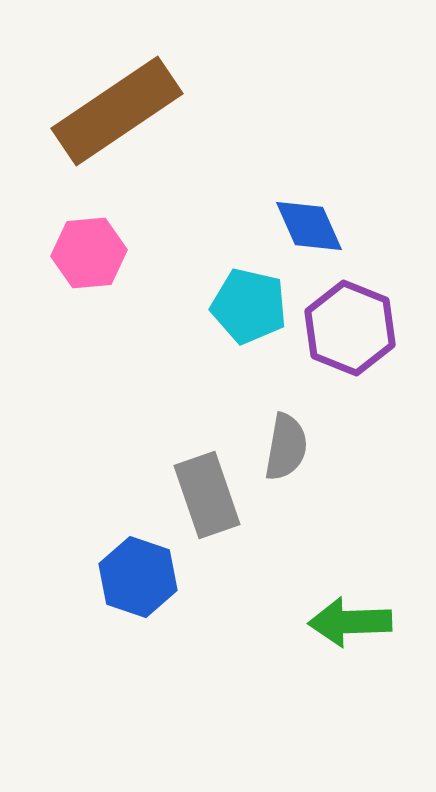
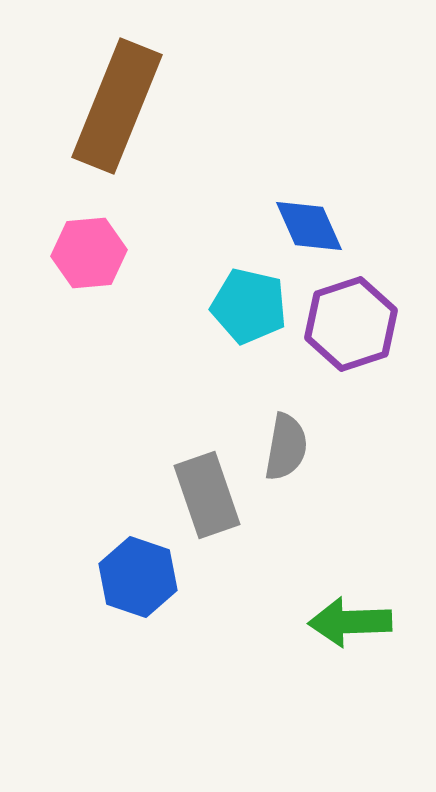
brown rectangle: moved 5 px up; rotated 34 degrees counterclockwise
purple hexagon: moved 1 px right, 4 px up; rotated 20 degrees clockwise
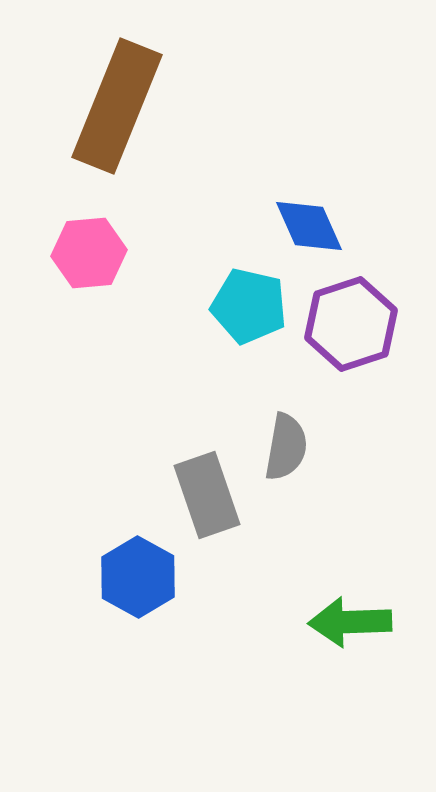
blue hexagon: rotated 10 degrees clockwise
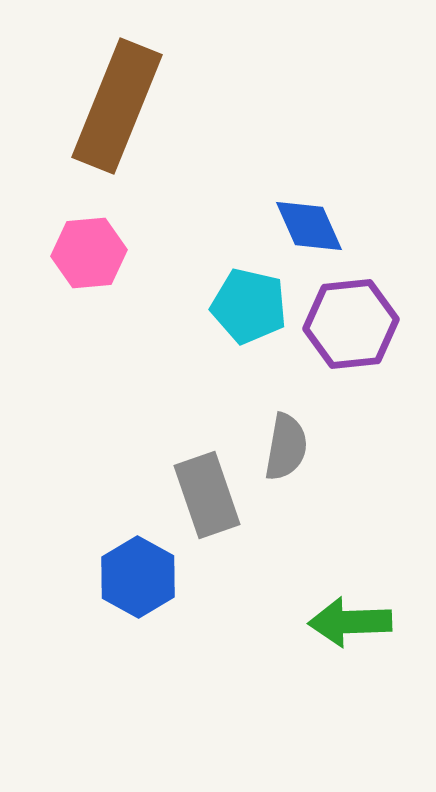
purple hexagon: rotated 12 degrees clockwise
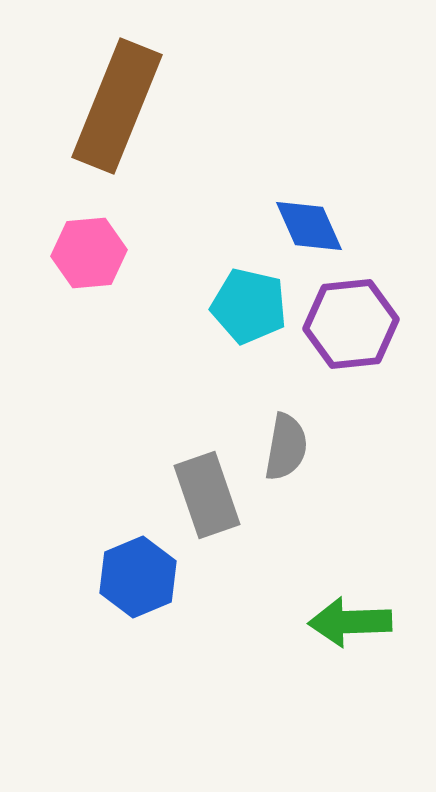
blue hexagon: rotated 8 degrees clockwise
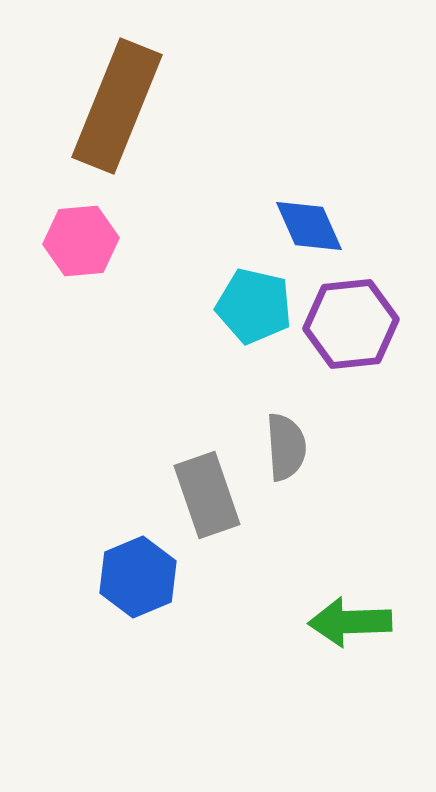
pink hexagon: moved 8 px left, 12 px up
cyan pentagon: moved 5 px right
gray semicircle: rotated 14 degrees counterclockwise
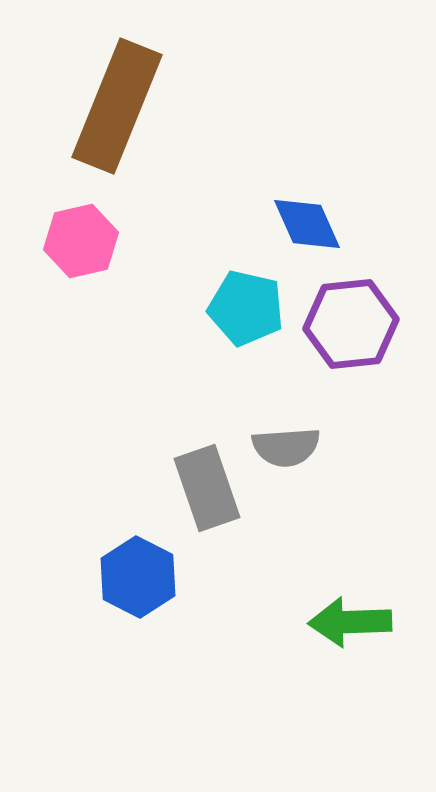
blue diamond: moved 2 px left, 2 px up
pink hexagon: rotated 8 degrees counterclockwise
cyan pentagon: moved 8 px left, 2 px down
gray semicircle: rotated 90 degrees clockwise
gray rectangle: moved 7 px up
blue hexagon: rotated 10 degrees counterclockwise
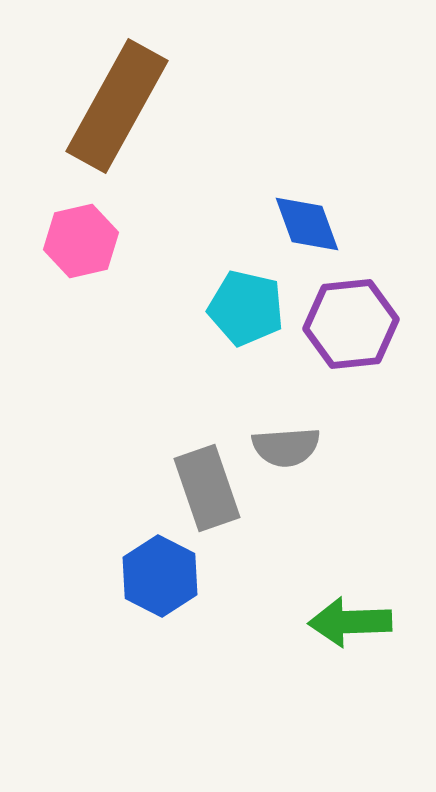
brown rectangle: rotated 7 degrees clockwise
blue diamond: rotated 4 degrees clockwise
blue hexagon: moved 22 px right, 1 px up
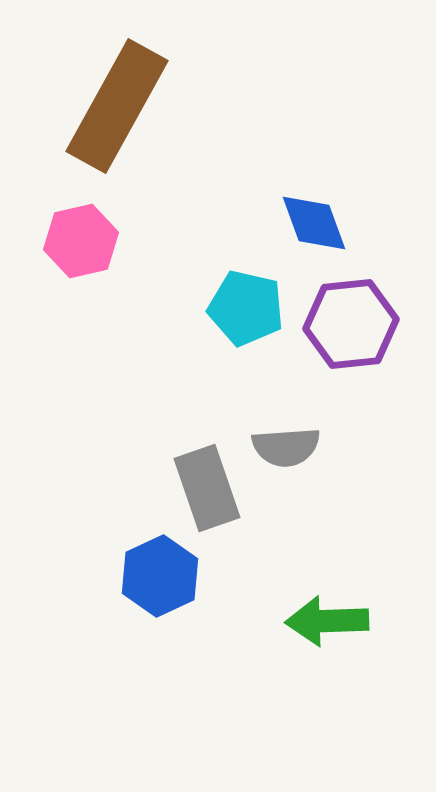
blue diamond: moved 7 px right, 1 px up
blue hexagon: rotated 8 degrees clockwise
green arrow: moved 23 px left, 1 px up
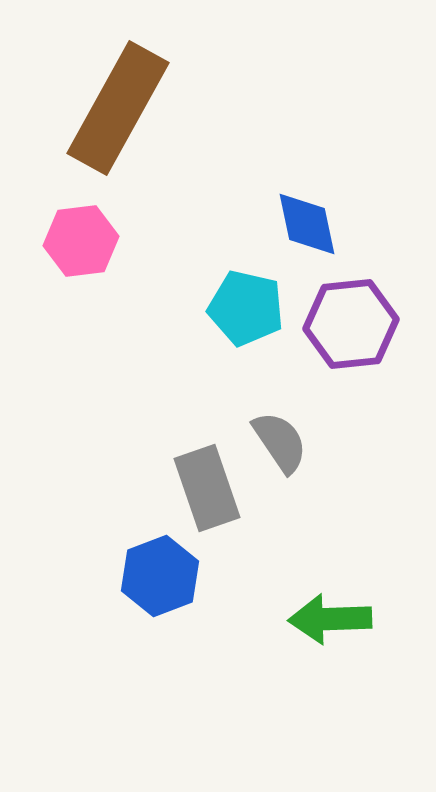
brown rectangle: moved 1 px right, 2 px down
blue diamond: moved 7 px left, 1 px down; rotated 8 degrees clockwise
pink hexagon: rotated 6 degrees clockwise
gray semicircle: moved 6 px left, 5 px up; rotated 120 degrees counterclockwise
blue hexagon: rotated 4 degrees clockwise
green arrow: moved 3 px right, 2 px up
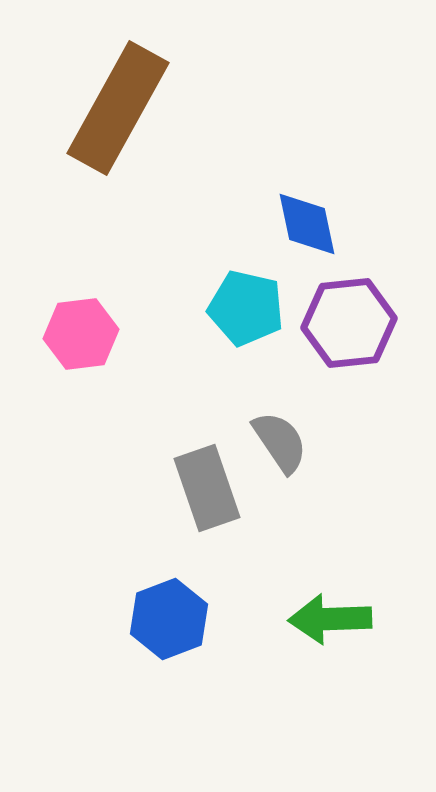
pink hexagon: moved 93 px down
purple hexagon: moved 2 px left, 1 px up
blue hexagon: moved 9 px right, 43 px down
